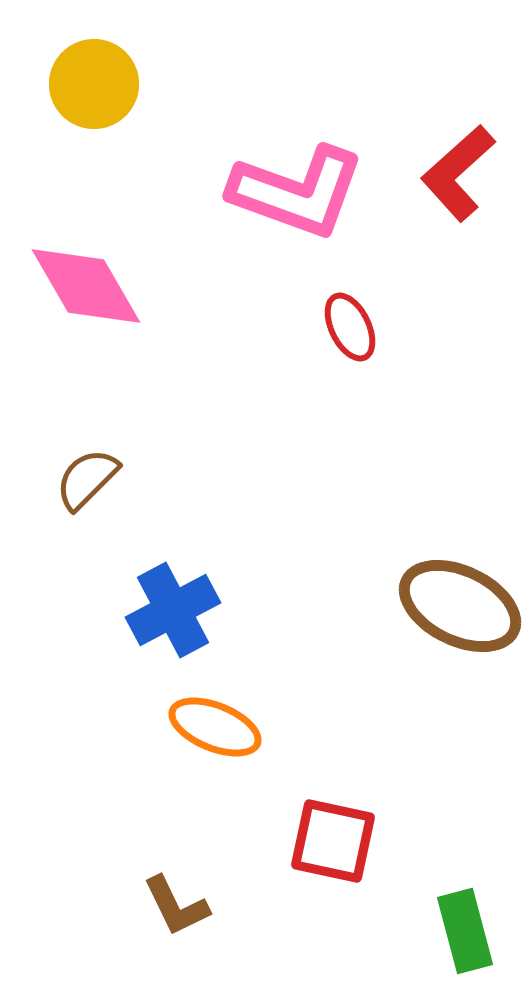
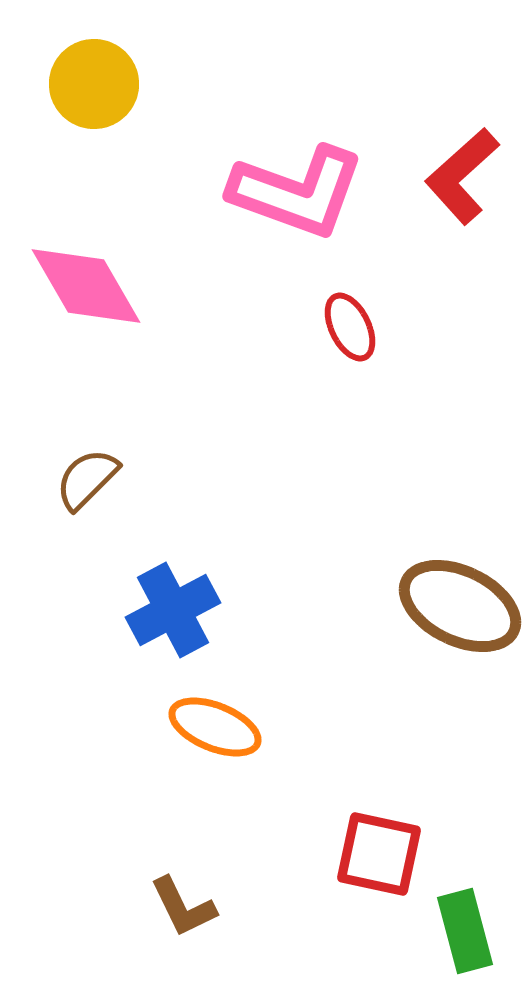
red L-shape: moved 4 px right, 3 px down
red square: moved 46 px right, 13 px down
brown L-shape: moved 7 px right, 1 px down
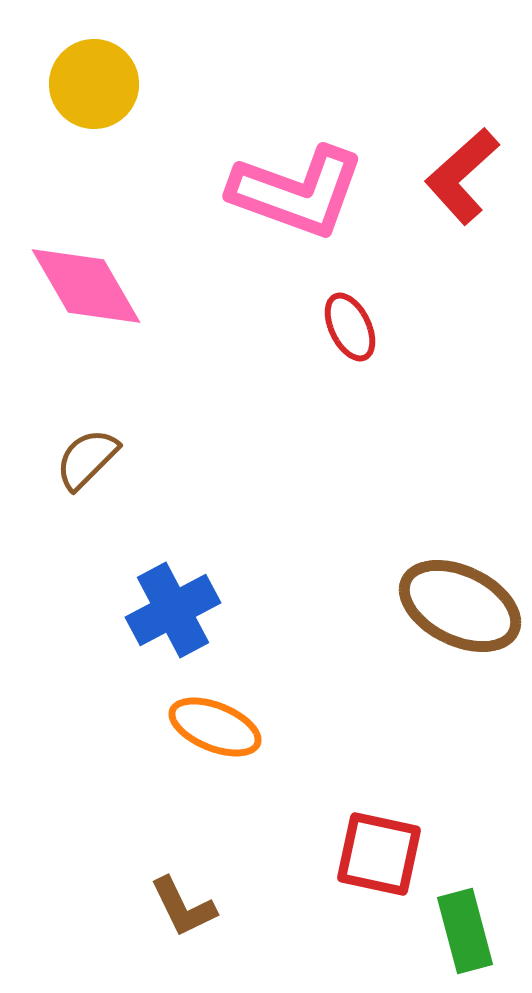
brown semicircle: moved 20 px up
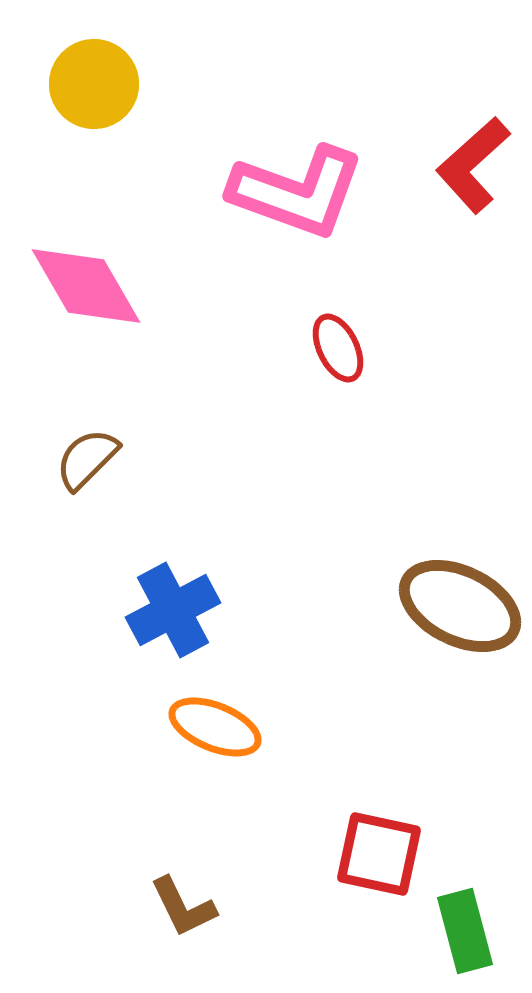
red L-shape: moved 11 px right, 11 px up
red ellipse: moved 12 px left, 21 px down
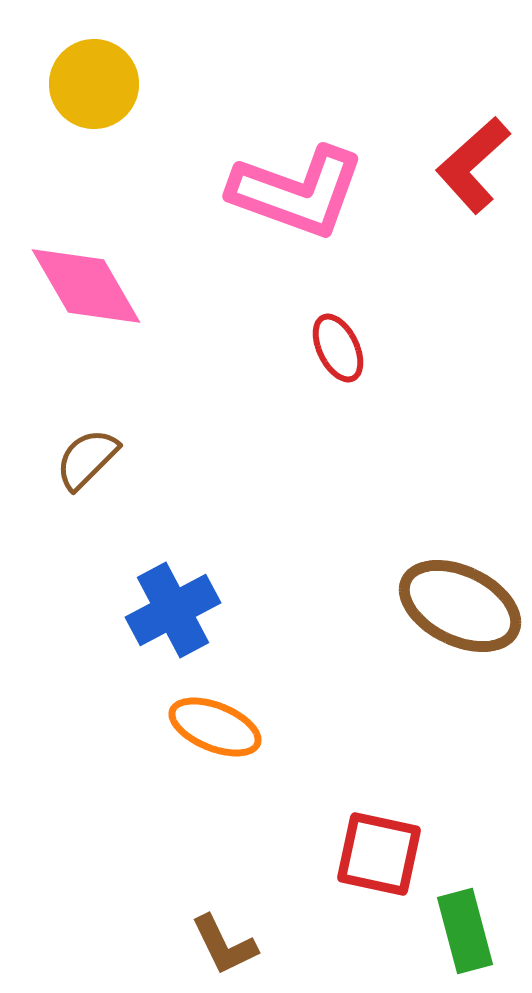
brown L-shape: moved 41 px right, 38 px down
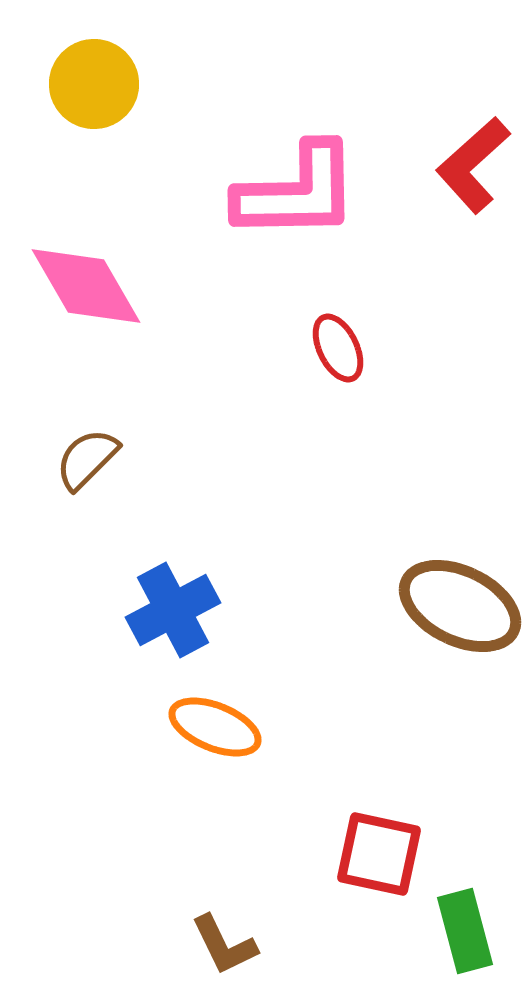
pink L-shape: rotated 21 degrees counterclockwise
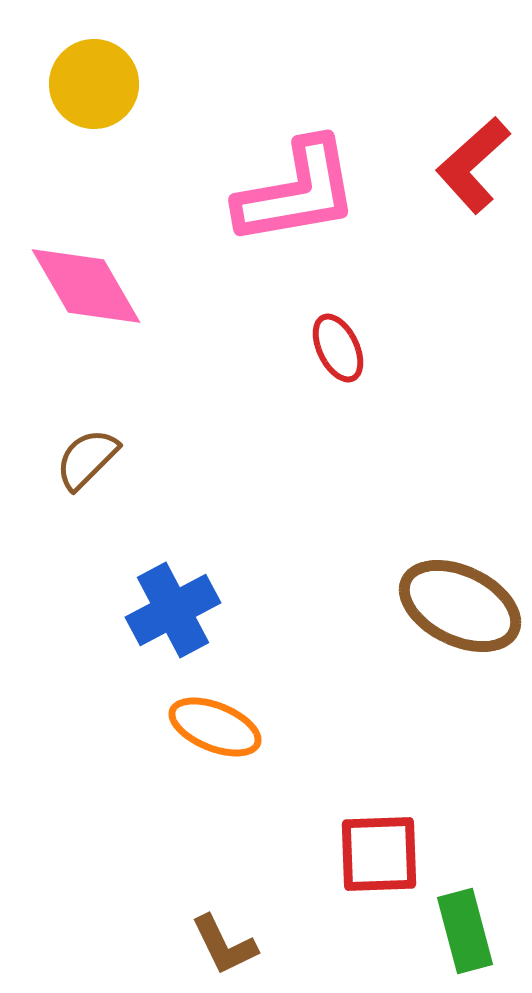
pink L-shape: rotated 9 degrees counterclockwise
red square: rotated 14 degrees counterclockwise
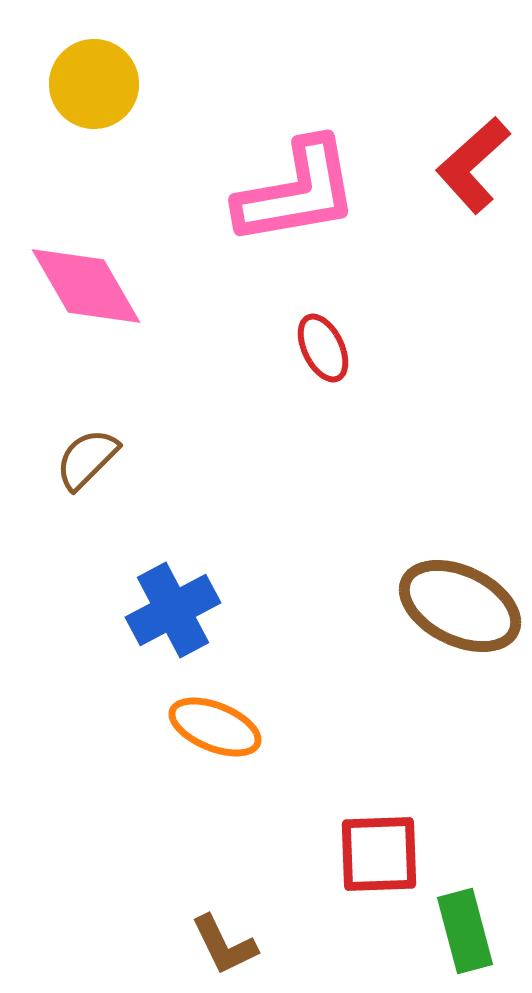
red ellipse: moved 15 px left
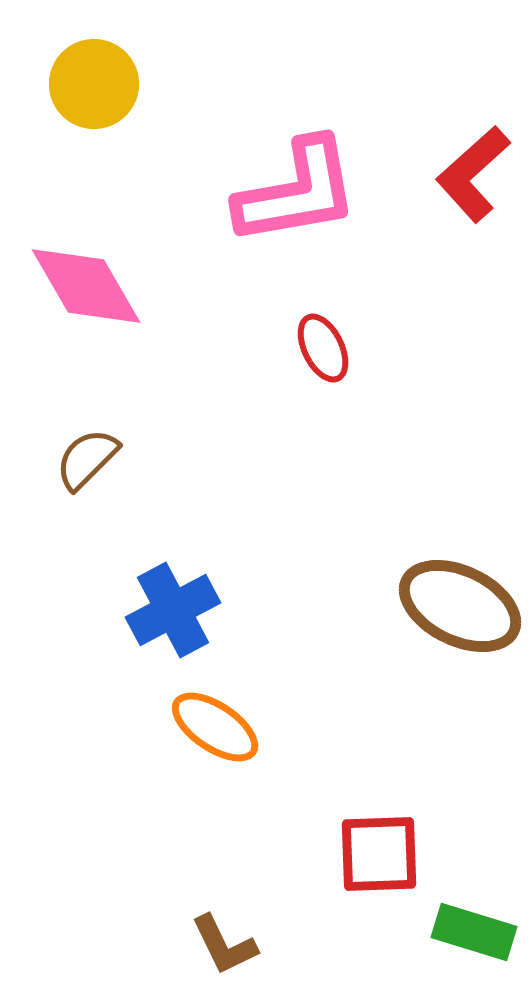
red L-shape: moved 9 px down
orange ellipse: rotated 12 degrees clockwise
green rectangle: moved 9 px right, 1 px down; rotated 58 degrees counterclockwise
